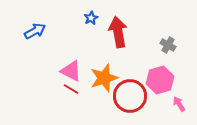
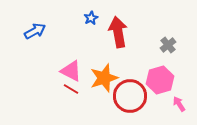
gray cross: rotated 21 degrees clockwise
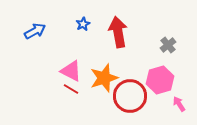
blue star: moved 8 px left, 6 px down
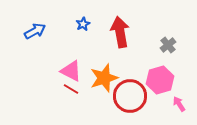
red arrow: moved 2 px right
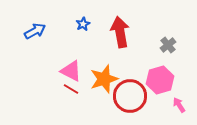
orange star: moved 1 px down
pink arrow: moved 1 px down
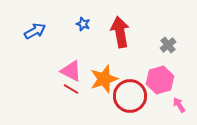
blue star: rotated 24 degrees counterclockwise
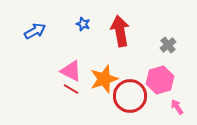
red arrow: moved 1 px up
pink arrow: moved 2 px left, 2 px down
